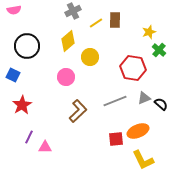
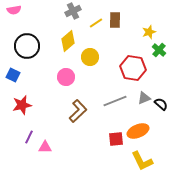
red star: rotated 18 degrees clockwise
yellow L-shape: moved 1 px left, 1 px down
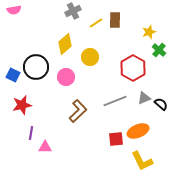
yellow diamond: moved 3 px left, 3 px down
black circle: moved 9 px right, 21 px down
red hexagon: rotated 20 degrees clockwise
purple line: moved 2 px right, 4 px up; rotated 16 degrees counterclockwise
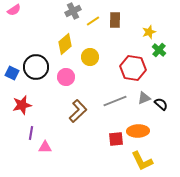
pink semicircle: rotated 24 degrees counterclockwise
yellow line: moved 3 px left, 2 px up
red hexagon: rotated 20 degrees counterclockwise
blue square: moved 1 px left, 2 px up
orange ellipse: rotated 20 degrees clockwise
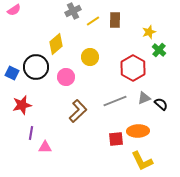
yellow diamond: moved 9 px left
red hexagon: rotated 20 degrees clockwise
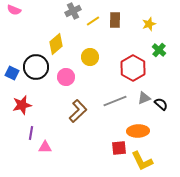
pink semicircle: rotated 56 degrees clockwise
yellow star: moved 8 px up
red square: moved 3 px right, 9 px down
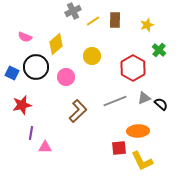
pink semicircle: moved 11 px right, 27 px down
yellow star: moved 2 px left, 1 px down
yellow circle: moved 2 px right, 1 px up
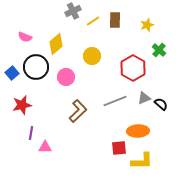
blue square: rotated 24 degrees clockwise
yellow L-shape: rotated 65 degrees counterclockwise
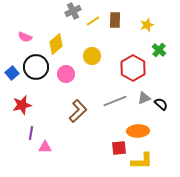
pink circle: moved 3 px up
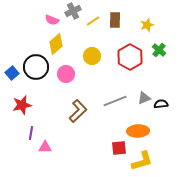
pink semicircle: moved 27 px right, 17 px up
red hexagon: moved 3 px left, 11 px up
black semicircle: rotated 48 degrees counterclockwise
yellow L-shape: rotated 15 degrees counterclockwise
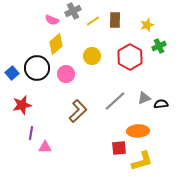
green cross: moved 4 px up; rotated 24 degrees clockwise
black circle: moved 1 px right, 1 px down
gray line: rotated 20 degrees counterclockwise
